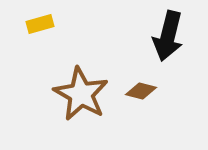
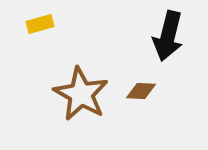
brown diamond: rotated 12 degrees counterclockwise
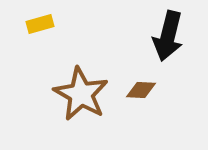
brown diamond: moved 1 px up
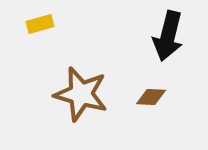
brown diamond: moved 10 px right, 7 px down
brown star: rotated 14 degrees counterclockwise
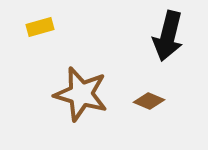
yellow rectangle: moved 3 px down
brown diamond: moved 2 px left, 4 px down; rotated 20 degrees clockwise
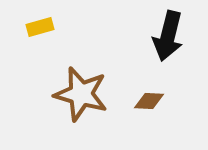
brown diamond: rotated 20 degrees counterclockwise
